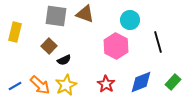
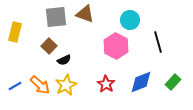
gray square: moved 1 px down; rotated 15 degrees counterclockwise
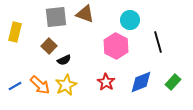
red star: moved 2 px up
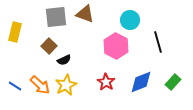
blue line: rotated 64 degrees clockwise
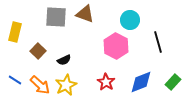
gray square: rotated 10 degrees clockwise
brown square: moved 11 px left, 5 px down
blue line: moved 6 px up
